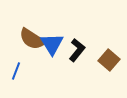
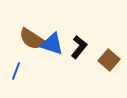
blue triangle: rotated 40 degrees counterclockwise
black L-shape: moved 2 px right, 3 px up
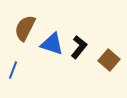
brown semicircle: moved 7 px left, 11 px up; rotated 84 degrees clockwise
blue line: moved 3 px left, 1 px up
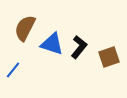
brown square: moved 3 px up; rotated 30 degrees clockwise
blue line: rotated 18 degrees clockwise
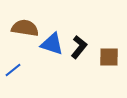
brown semicircle: rotated 72 degrees clockwise
brown square: rotated 20 degrees clockwise
blue line: rotated 12 degrees clockwise
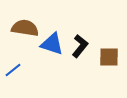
black L-shape: moved 1 px right, 1 px up
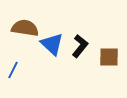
blue triangle: rotated 25 degrees clockwise
blue line: rotated 24 degrees counterclockwise
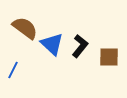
brown semicircle: rotated 28 degrees clockwise
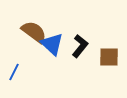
brown semicircle: moved 9 px right, 4 px down
blue line: moved 1 px right, 2 px down
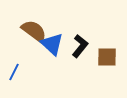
brown semicircle: moved 1 px up
brown square: moved 2 px left
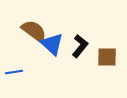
blue line: rotated 54 degrees clockwise
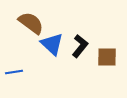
brown semicircle: moved 3 px left, 8 px up
